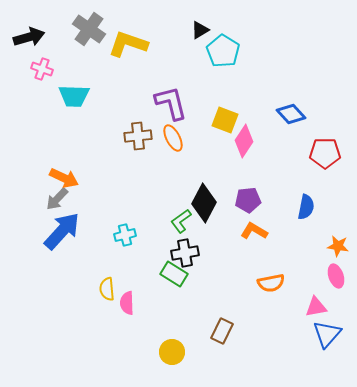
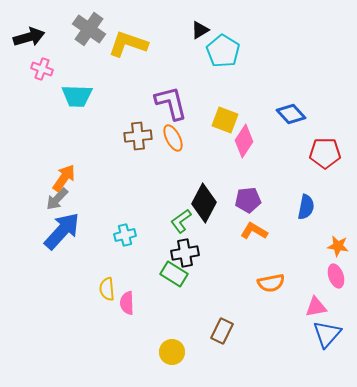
cyan trapezoid: moved 3 px right
orange arrow: rotated 80 degrees counterclockwise
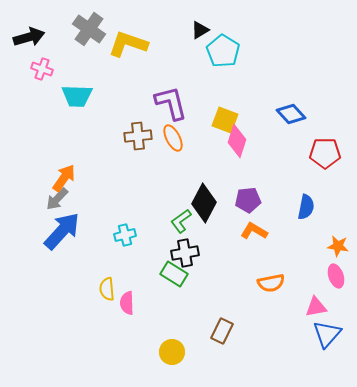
pink diamond: moved 7 px left; rotated 16 degrees counterclockwise
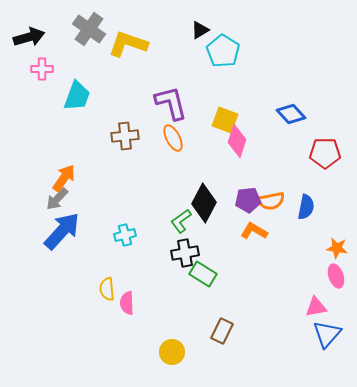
pink cross: rotated 20 degrees counterclockwise
cyan trapezoid: rotated 72 degrees counterclockwise
brown cross: moved 13 px left
orange star: moved 1 px left, 2 px down
green rectangle: moved 29 px right
orange semicircle: moved 82 px up
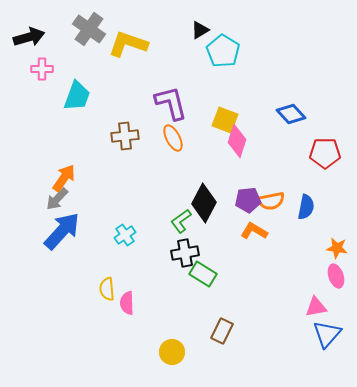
cyan cross: rotated 20 degrees counterclockwise
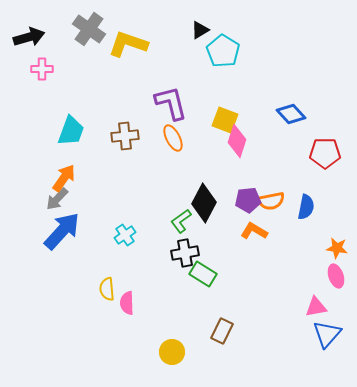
cyan trapezoid: moved 6 px left, 35 px down
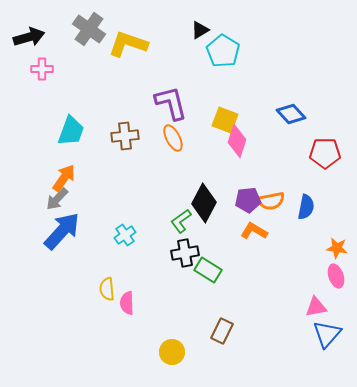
green rectangle: moved 5 px right, 4 px up
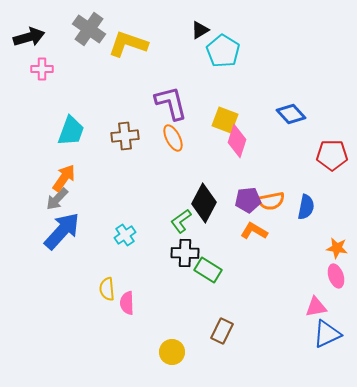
red pentagon: moved 7 px right, 2 px down
black cross: rotated 12 degrees clockwise
blue triangle: rotated 24 degrees clockwise
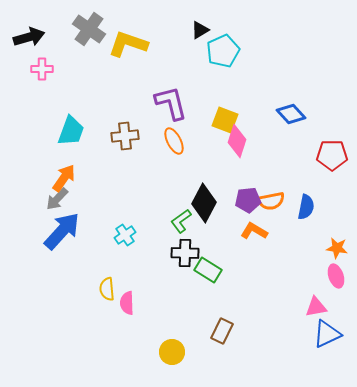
cyan pentagon: rotated 16 degrees clockwise
orange ellipse: moved 1 px right, 3 px down
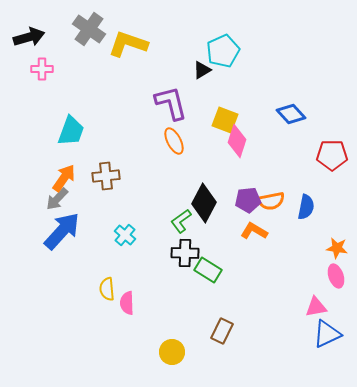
black triangle: moved 2 px right, 40 px down
brown cross: moved 19 px left, 40 px down
cyan cross: rotated 15 degrees counterclockwise
